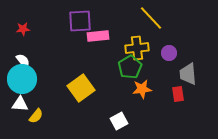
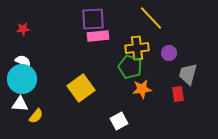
purple square: moved 13 px right, 2 px up
white semicircle: rotated 28 degrees counterclockwise
green pentagon: rotated 20 degrees counterclockwise
gray trapezoid: rotated 20 degrees clockwise
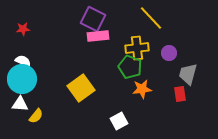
purple square: rotated 30 degrees clockwise
red rectangle: moved 2 px right
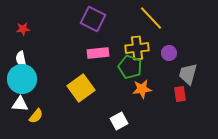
pink rectangle: moved 17 px down
white semicircle: moved 2 px left, 2 px up; rotated 126 degrees counterclockwise
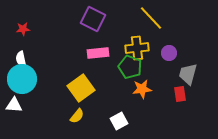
white triangle: moved 6 px left, 1 px down
yellow semicircle: moved 41 px right
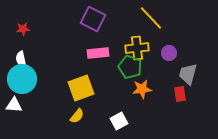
yellow square: rotated 16 degrees clockwise
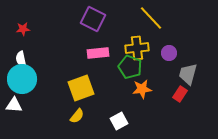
red rectangle: rotated 42 degrees clockwise
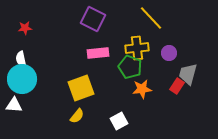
red star: moved 2 px right, 1 px up
red rectangle: moved 3 px left, 8 px up
